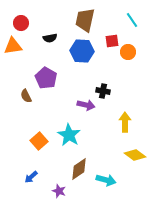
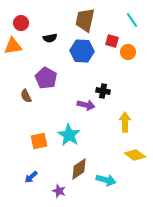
red square: rotated 24 degrees clockwise
orange square: rotated 30 degrees clockwise
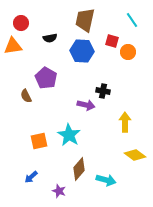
brown diamond: rotated 15 degrees counterclockwise
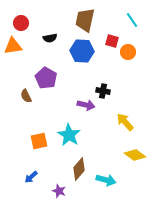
yellow arrow: rotated 42 degrees counterclockwise
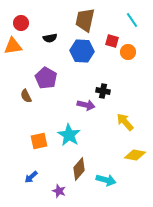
yellow diamond: rotated 25 degrees counterclockwise
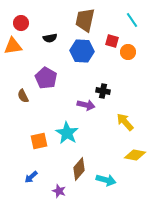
brown semicircle: moved 3 px left
cyan star: moved 2 px left, 2 px up
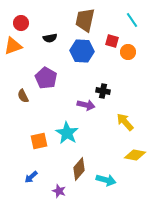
orange triangle: rotated 12 degrees counterclockwise
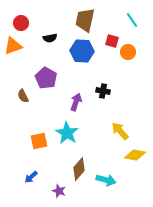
purple arrow: moved 10 px left, 3 px up; rotated 84 degrees counterclockwise
yellow arrow: moved 5 px left, 9 px down
